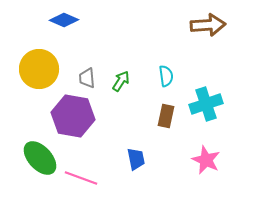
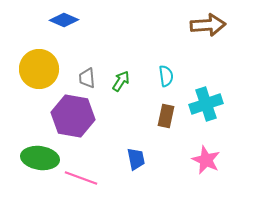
green ellipse: rotated 39 degrees counterclockwise
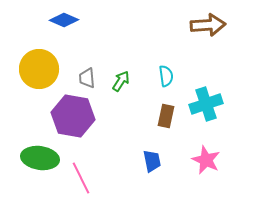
blue trapezoid: moved 16 px right, 2 px down
pink line: rotated 44 degrees clockwise
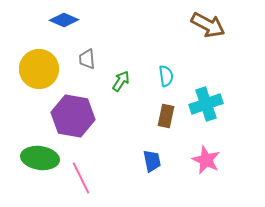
brown arrow: rotated 32 degrees clockwise
gray trapezoid: moved 19 px up
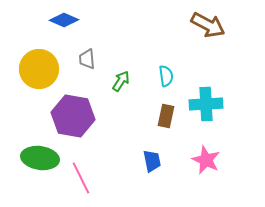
cyan cross: rotated 16 degrees clockwise
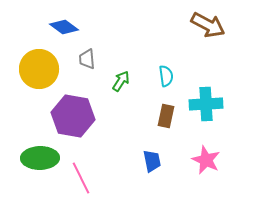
blue diamond: moved 7 px down; rotated 12 degrees clockwise
green ellipse: rotated 9 degrees counterclockwise
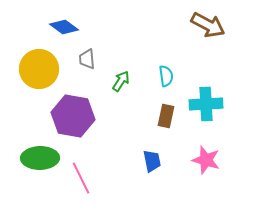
pink star: rotated 8 degrees counterclockwise
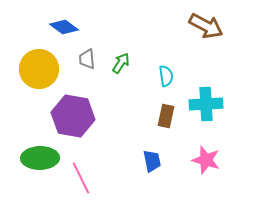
brown arrow: moved 2 px left, 1 px down
green arrow: moved 18 px up
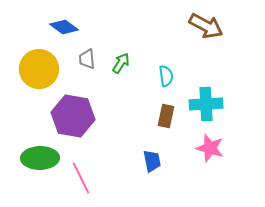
pink star: moved 4 px right, 12 px up
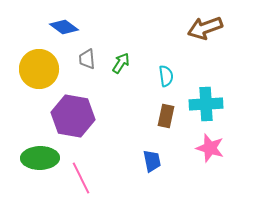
brown arrow: moved 1 px left, 2 px down; rotated 132 degrees clockwise
